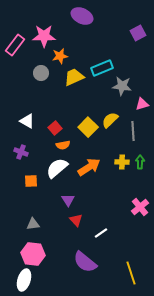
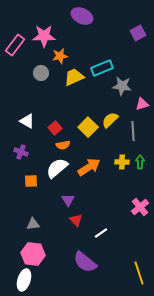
yellow line: moved 8 px right
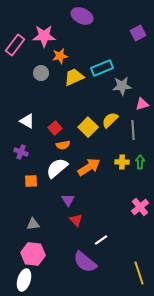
gray star: rotated 12 degrees counterclockwise
gray line: moved 1 px up
white line: moved 7 px down
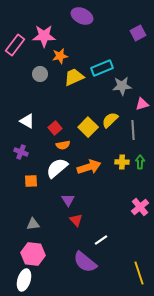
gray circle: moved 1 px left, 1 px down
orange arrow: rotated 15 degrees clockwise
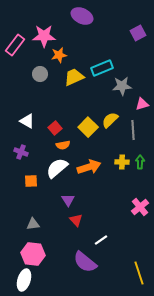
orange star: moved 1 px left, 1 px up
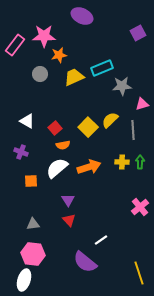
red triangle: moved 7 px left
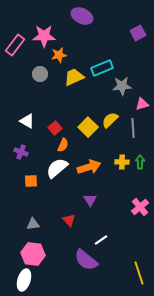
gray line: moved 2 px up
orange semicircle: rotated 56 degrees counterclockwise
purple triangle: moved 22 px right
purple semicircle: moved 1 px right, 2 px up
